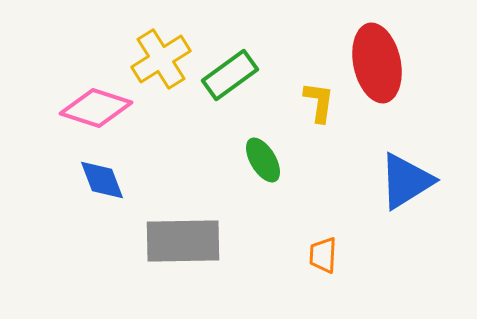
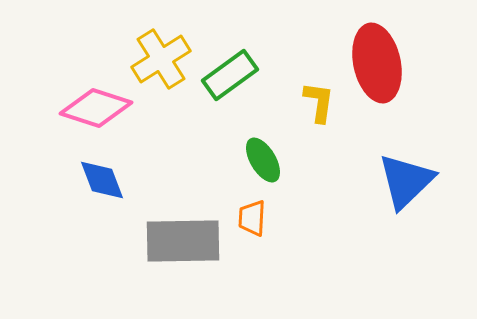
blue triangle: rotated 12 degrees counterclockwise
orange trapezoid: moved 71 px left, 37 px up
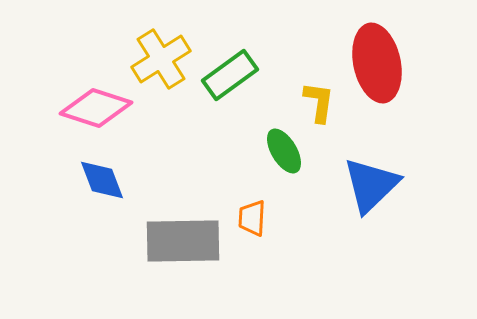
green ellipse: moved 21 px right, 9 px up
blue triangle: moved 35 px left, 4 px down
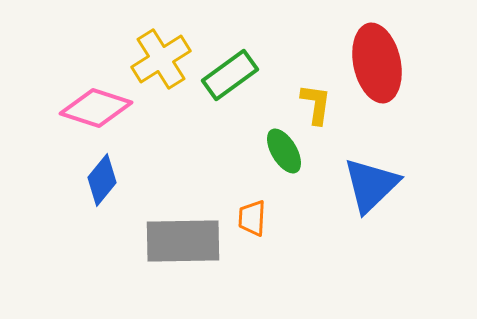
yellow L-shape: moved 3 px left, 2 px down
blue diamond: rotated 60 degrees clockwise
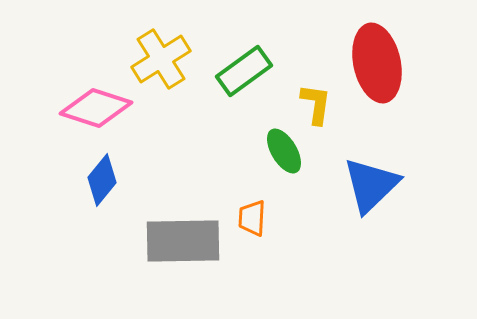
green rectangle: moved 14 px right, 4 px up
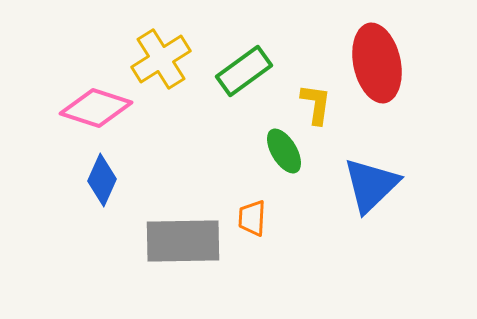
blue diamond: rotated 15 degrees counterclockwise
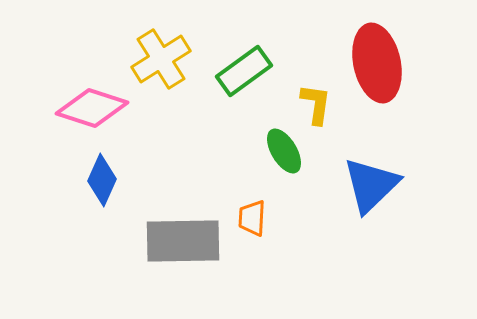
pink diamond: moved 4 px left
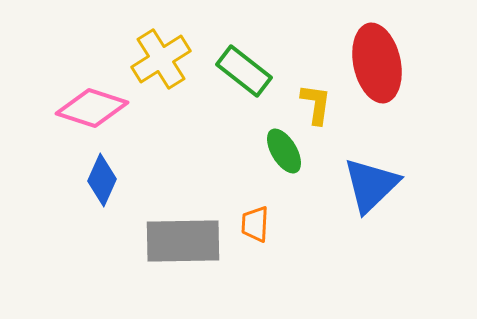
green rectangle: rotated 74 degrees clockwise
orange trapezoid: moved 3 px right, 6 px down
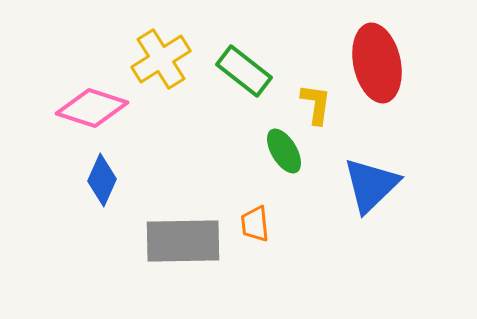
orange trapezoid: rotated 9 degrees counterclockwise
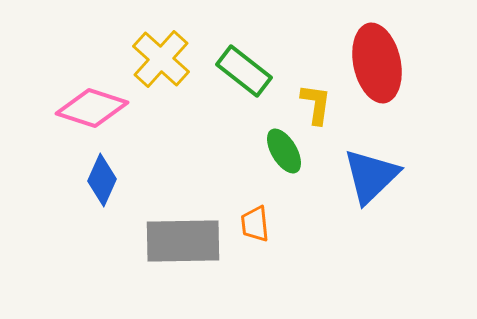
yellow cross: rotated 16 degrees counterclockwise
blue triangle: moved 9 px up
